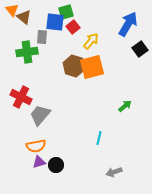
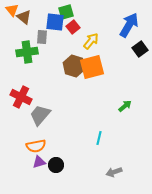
blue arrow: moved 1 px right, 1 px down
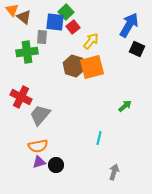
green square: rotated 28 degrees counterclockwise
black square: moved 3 px left; rotated 28 degrees counterclockwise
orange semicircle: moved 2 px right
gray arrow: rotated 126 degrees clockwise
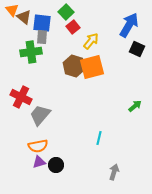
blue square: moved 13 px left, 1 px down
green cross: moved 4 px right
green arrow: moved 10 px right
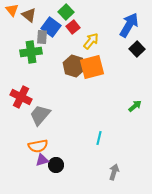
brown triangle: moved 5 px right, 2 px up
blue square: moved 9 px right, 4 px down; rotated 30 degrees clockwise
black square: rotated 21 degrees clockwise
purple triangle: moved 3 px right, 2 px up
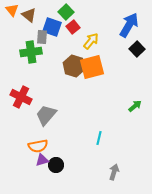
blue square: moved 1 px right; rotated 18 degrees counterclockwise
gray trapezoid: moved 6 px right
